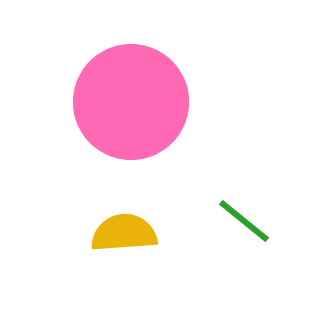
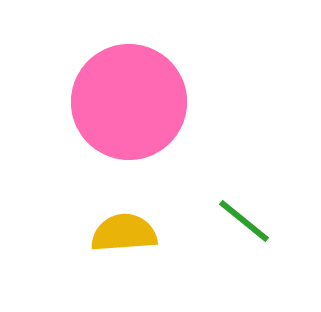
pink circle: moved 2 px left
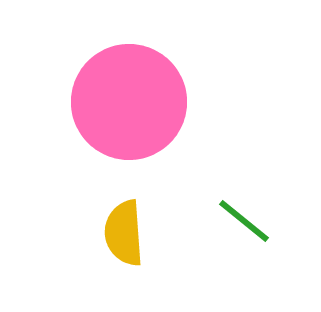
yellow semicircle: rotated 90 degrees counterclockwise
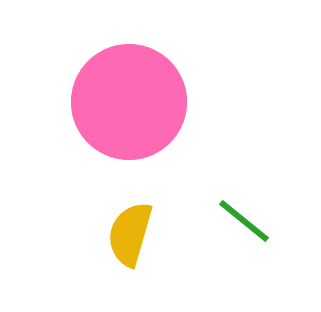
yellow semicircle: moved 6 px right, 1 px down; rotated 20 degrees clockwise
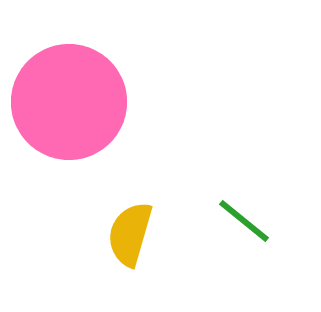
pink circle: moved 60 px left
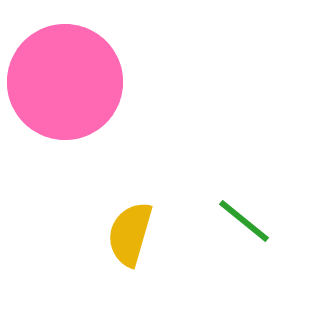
pink circle: moved 4 px left, 20 px up
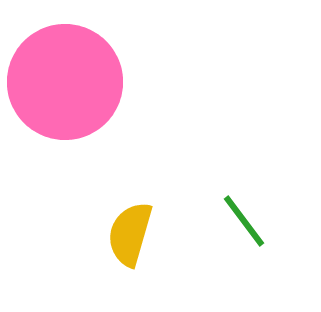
green line: rotated 14 degrees clockwise
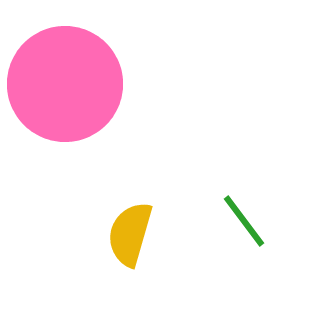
pink circle: moved 2 px down
